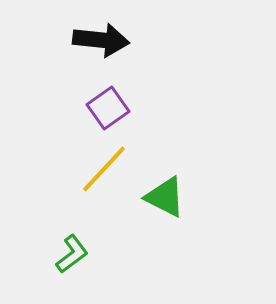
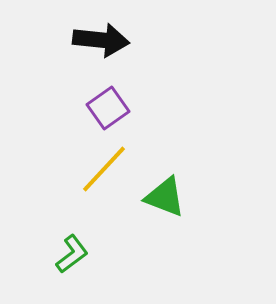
green triangle: rotated 6 degrees counterclockwise
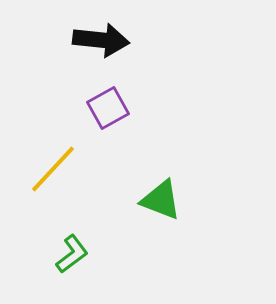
purple square: rotated 6 degrees clockwise
yellow line: moved 51 px left
green triangle: moved 4 px left, 3 px down
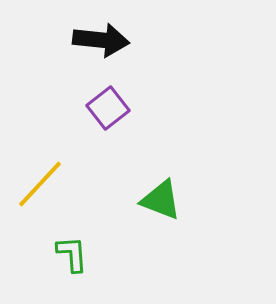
purple square: rotated 9 degrees counterclockwise
yellow line: moved 13 px left, 15 px down
green L-shape: rotated 57 degrees counterclockwise
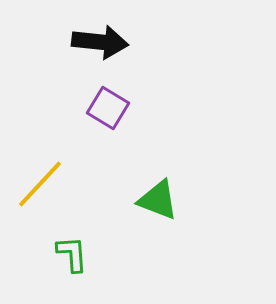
black arrow: moved 1 px left, 2 px down
purple square: rotated 21 degrees counterclockwise
green triangle: moved 3 px left
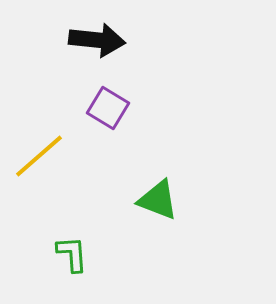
black arrow: moved 3 px left, 2 px up
yellow line: moved 1 px left, 28 px up; rotated 6 degrees clockwise
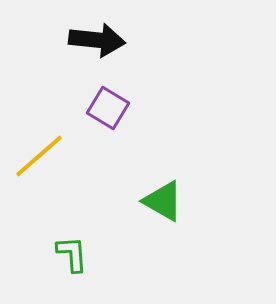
green triangle: moved 5 px right, 1 px down; rotated 9 degrees clockwise
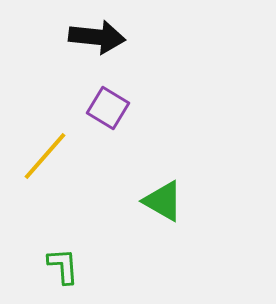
black arrow: moved 3 px up
yellow line: moved 6 px right; rotated 8 degrees counterclockwise
green L-shape: moved 9 px left, 12 px down
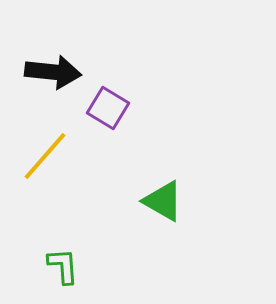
black arrow: moved 44 px left, 35 px down
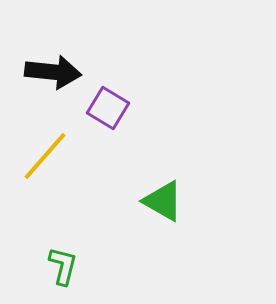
green L-shape: rotated 18 degrees clockwise
